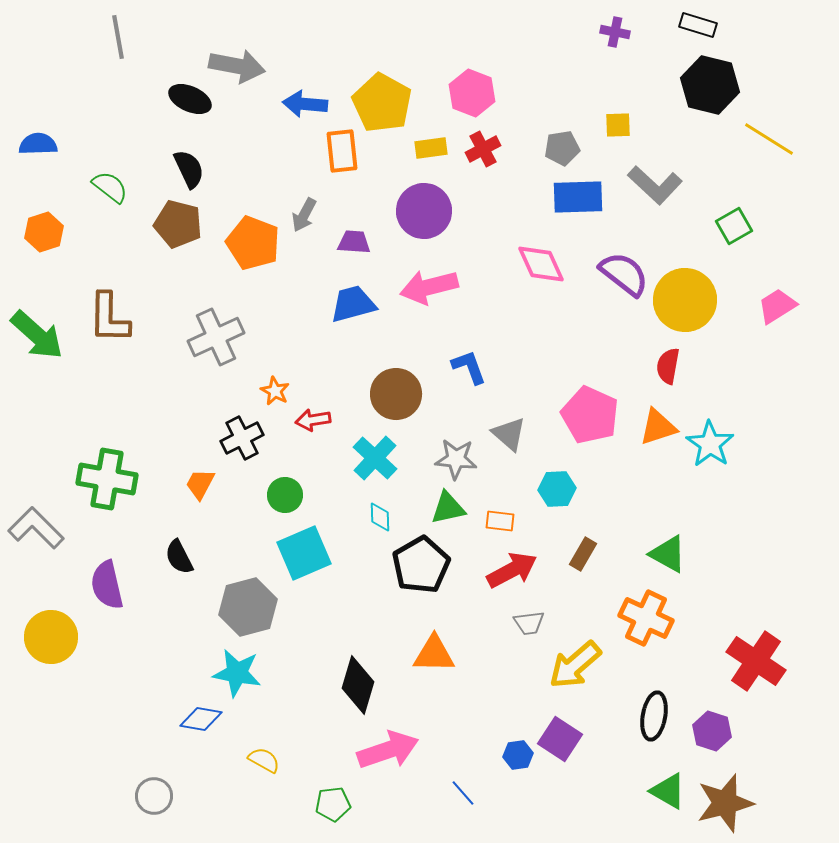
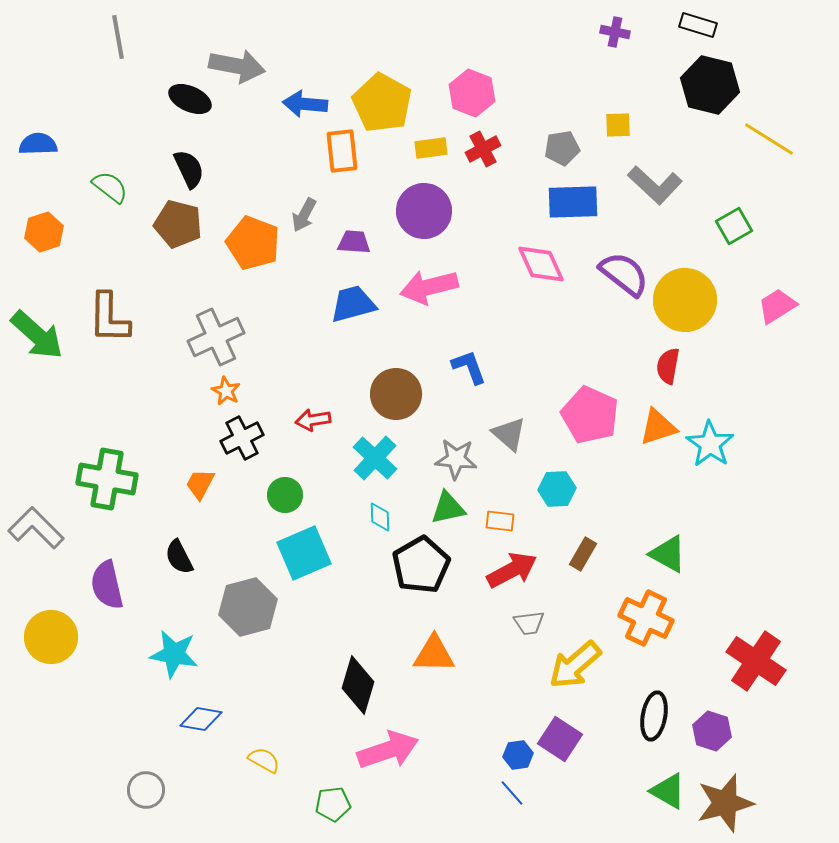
blue rectangle at (578, 197): moved 5 px left, 5 px down
orange star at (275, 391): moved 49 px left
cyan star at (237, 673): moved 63 px left, 19 px up
blue line at (463, 793): moved 49 px right
gray circle at (154, 796): moved 8 px left, 6 px up
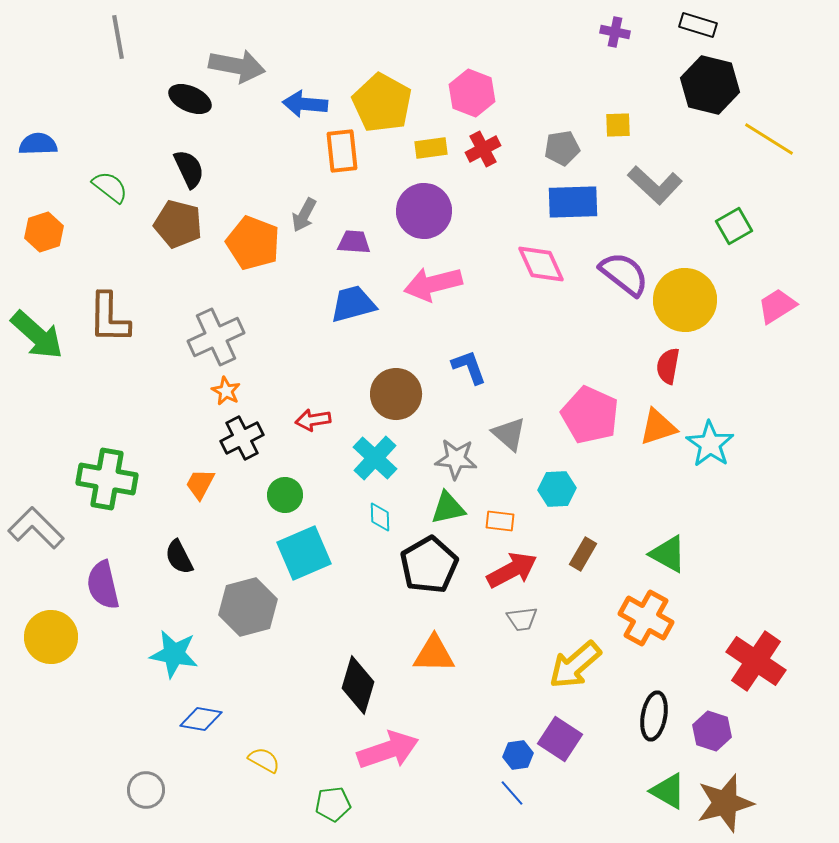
pink arrow at (429, 287): moved 4 px right, 3 px up
black pentagon at (421, 565): moved 8 px right
purple semicircle at (107, 585): moved 4 px left
orange cross at (646, 618): rotated 4 degrees clockwise
gray trapezoid at (529, 623): moved 7 px left, 4 px up
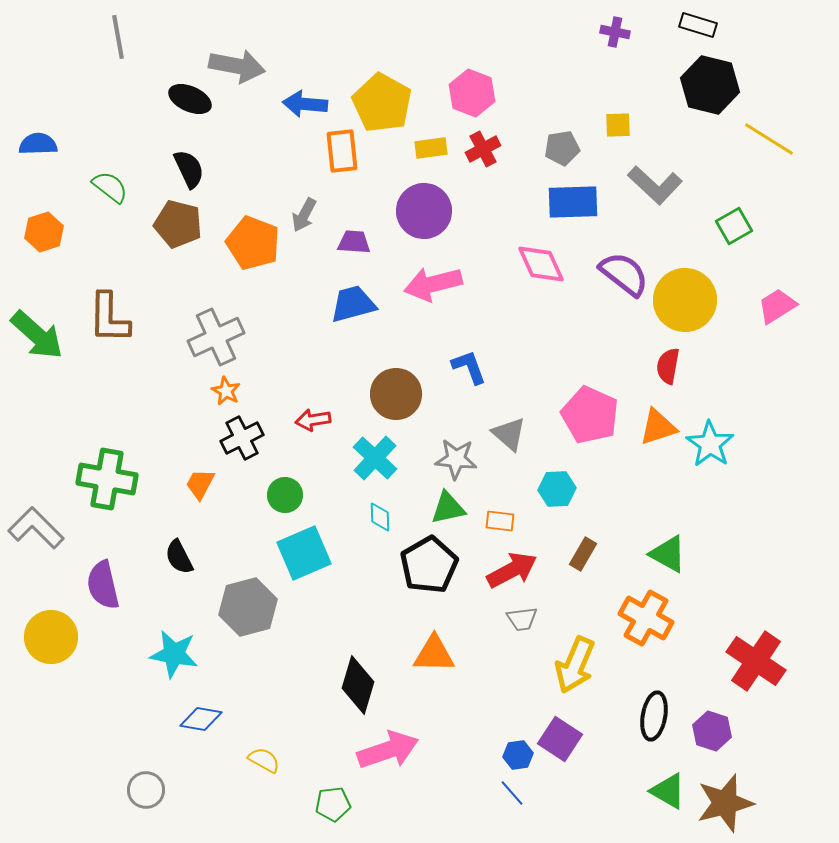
yellow arrow at (575, 665): rotated 26 degrees counterclockwise
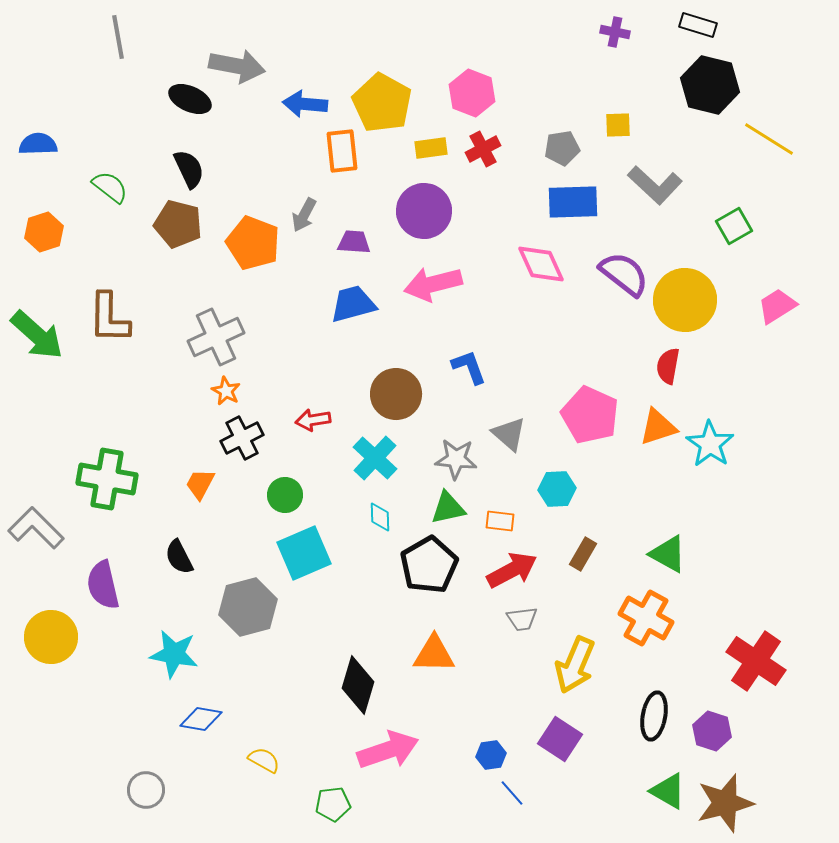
blue hexagon at (518, 755): moved 27 px left
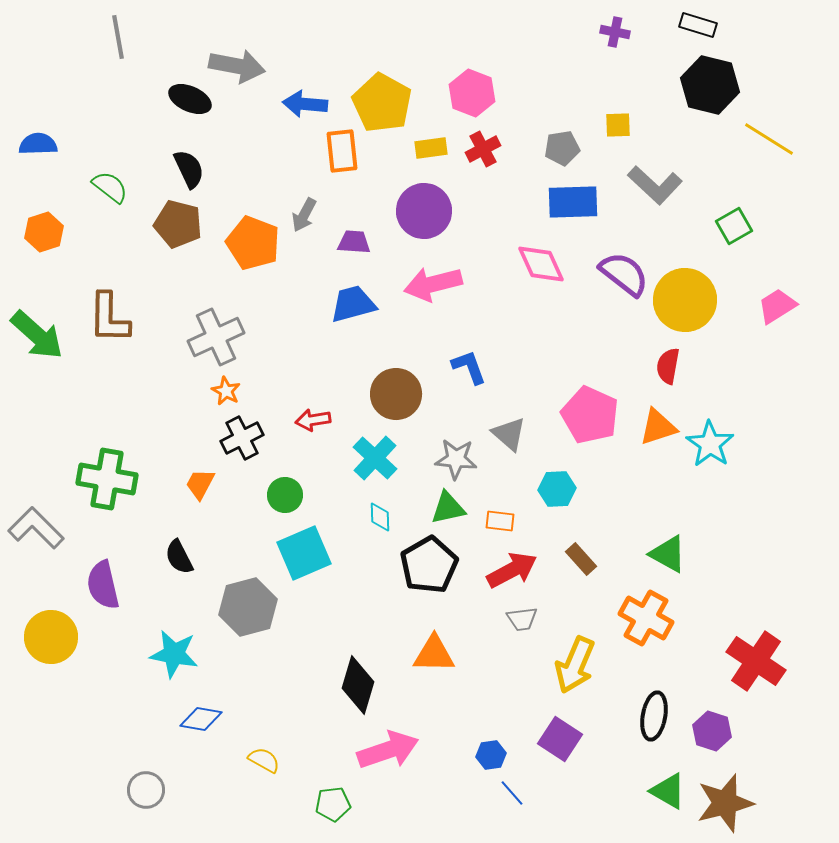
brown rectangle at (583, 554): moved 2 px left, 5 px down; rotated 72 degrees counterclockwise
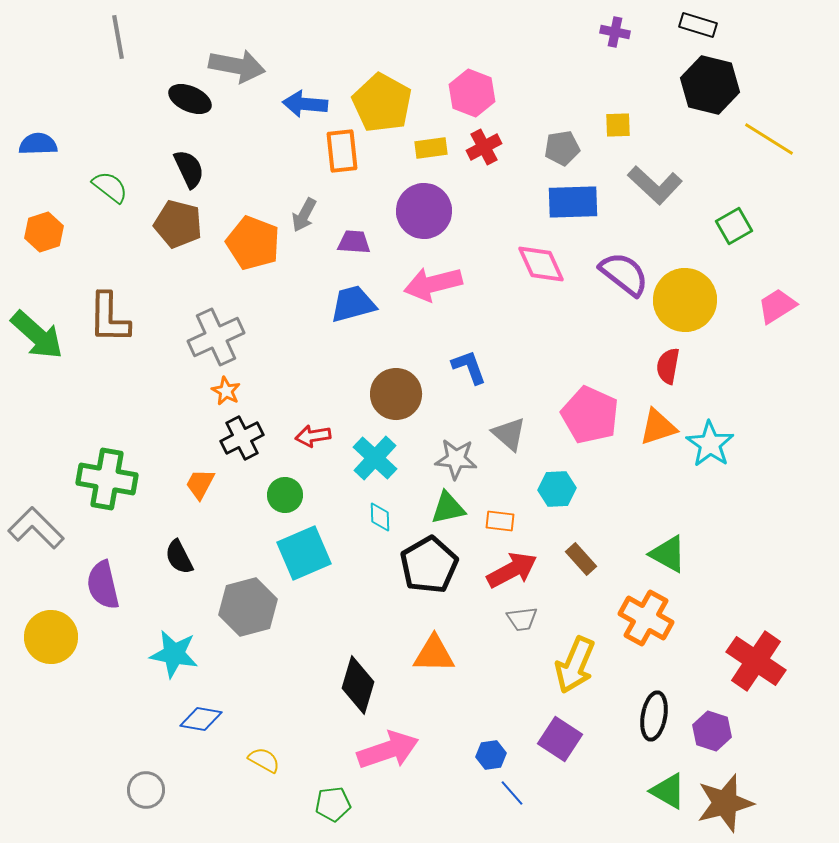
red cross at (483, 149): moved 1 px right, 2 px up
red arrow at (313, 420): moved 16 px down
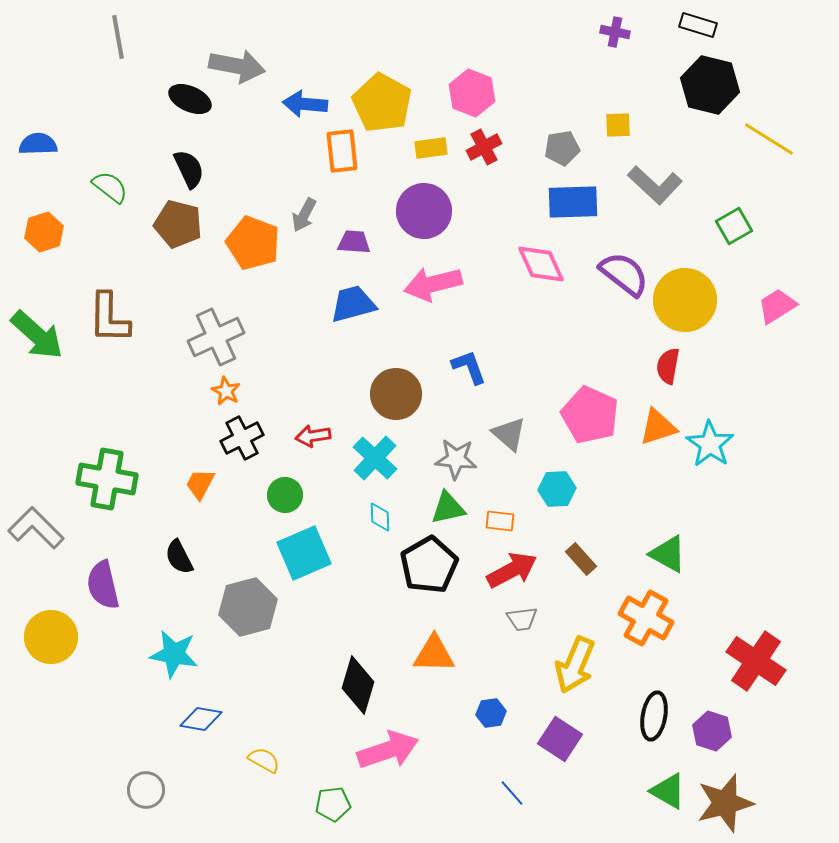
blue hexagon at (491, 755): moved 42 px up
